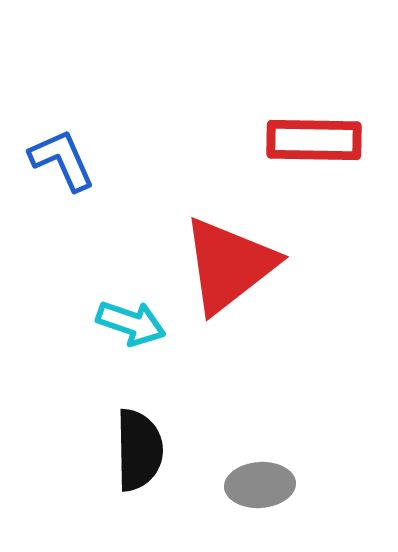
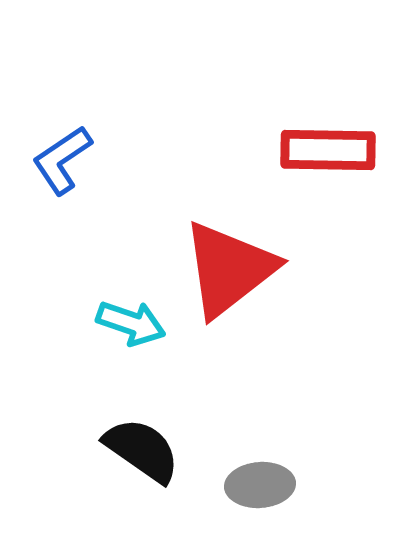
red rectangle: moved 14 px right, 10 px down
blue L-shape: rotated 100 degrees counterclockwise
red triangle: moved 4 px down
black semicircle: moved 3 px right; rotated 54 degrees counterclockwise
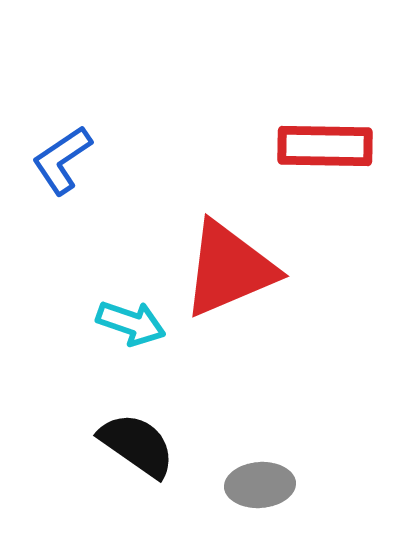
red rectangle: moved 3 px left, 4 px up
red triangle: rotated 15 degrees clockwise
black semicircle: moved 5 px left, 5 px up
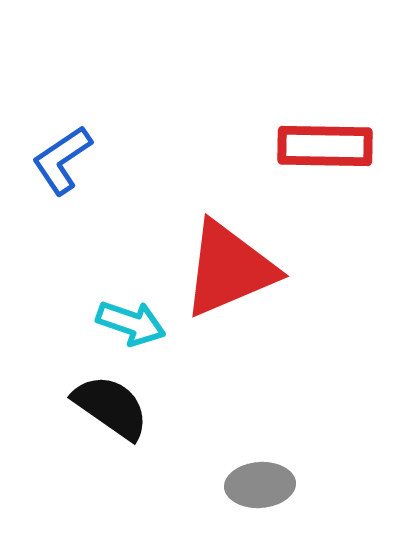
black semicircle: moved 26 px left, 38 px up
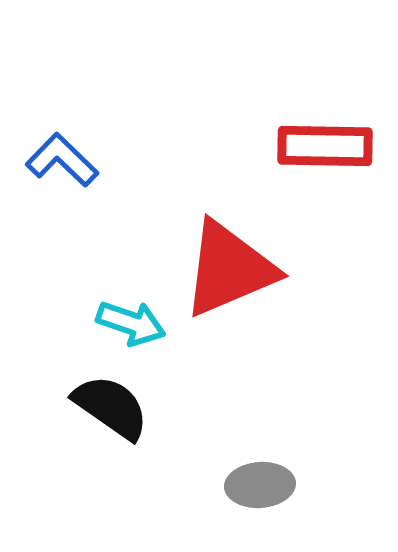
blue L-shape: rotated 78 degrees clockwise
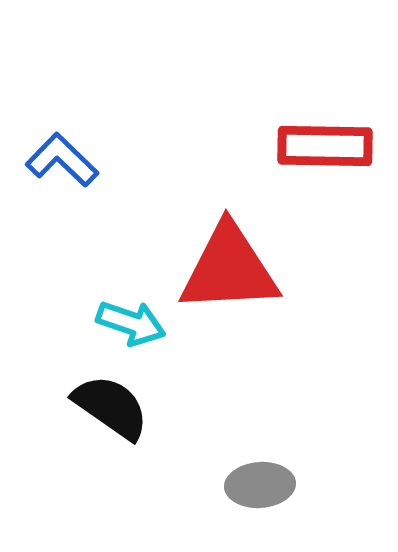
red triangle: rotated 20 degrees clockwise
